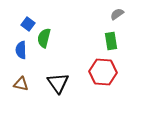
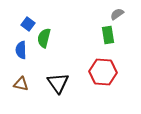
green rectangle: moved 3 px left, 6 px up
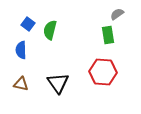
green semicircle: moved 6 px right, 8 px up
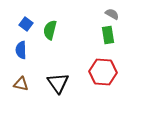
gray semicircle: moved 5 px left; rotated 64 degrees clockwise
blue square: moved 2 px left
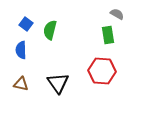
gray semicircle: moved 5 px right
red hexagon: moved 1 px left, 1 px up
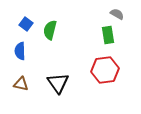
blue semicircle: moved 1 px left, 1 px down
red hexagon: moved 3 px right, 1 px up; rotated 12 degrees counterclockwise
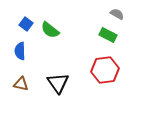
green semicircle: rotated 66 degrees counterclockwise
green rectangle: rotated 54 degrees counterclockwise
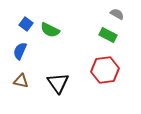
green semicircle: rotated 12 degrees counterclockwise
blue semicircle: rotated 24 degrees clockwise
brown triangle: moved 3 px up
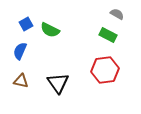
blue square: rotated 24 degrees clockwise
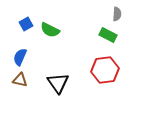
gray semicircle: rotated 64 degrees clockwise
blue semicircle: moved 6 px down
brown triangle: moved 1 px left, 1 px up
